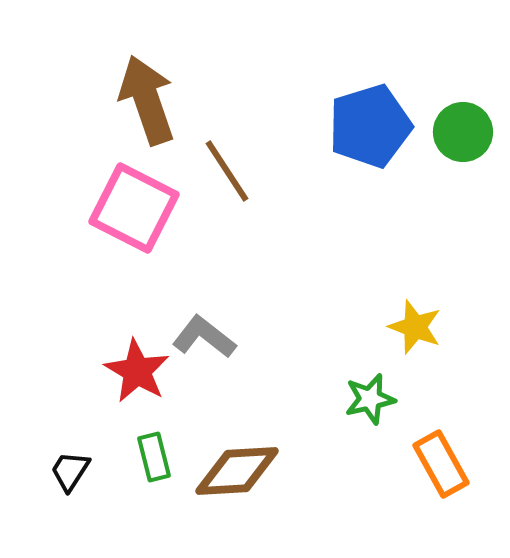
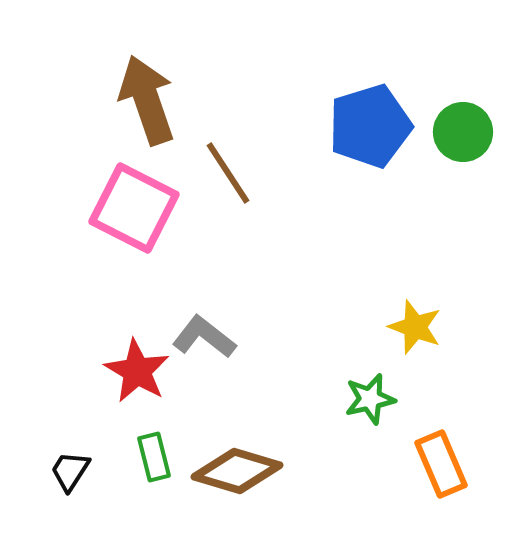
brown line: moved 1 px right, 2 px down
orange rectangle: rotated 6 degrees clockwise
brown diamond: rotated 20 degrees clockwise
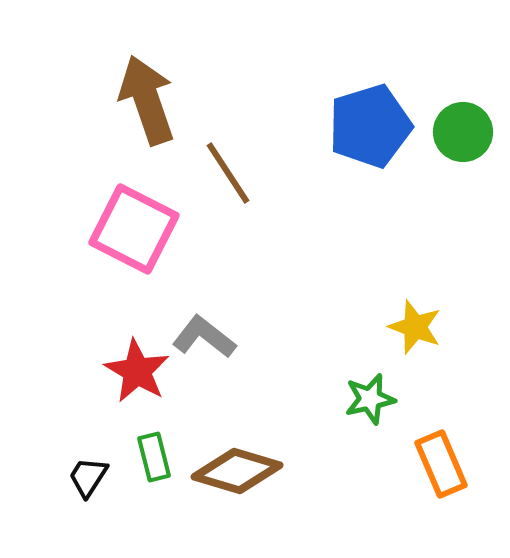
pink square: moved 21 px down
black trapezoid: moved 18 px right, 6 px down
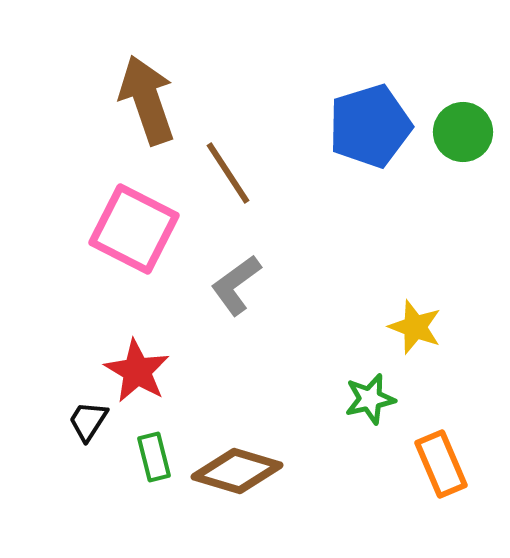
gray L-shape: moved 32 px right, 52 px up; rotated 74 degrees counterclockwise
black trapezoid: moved 56 px up
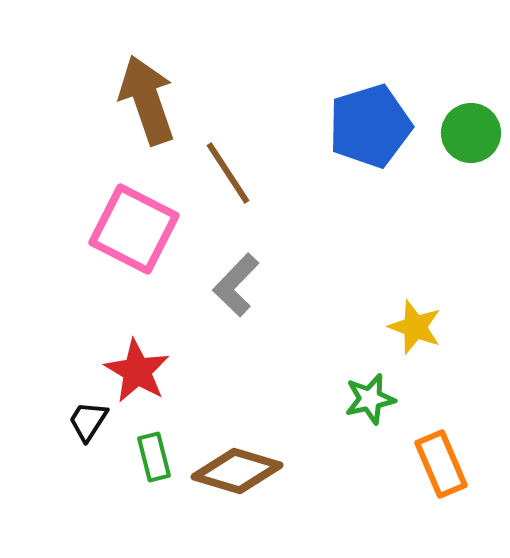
green circle: moved 8 px right, 1 px down
gray L-shape: rotated 10 degrees counterclockwise
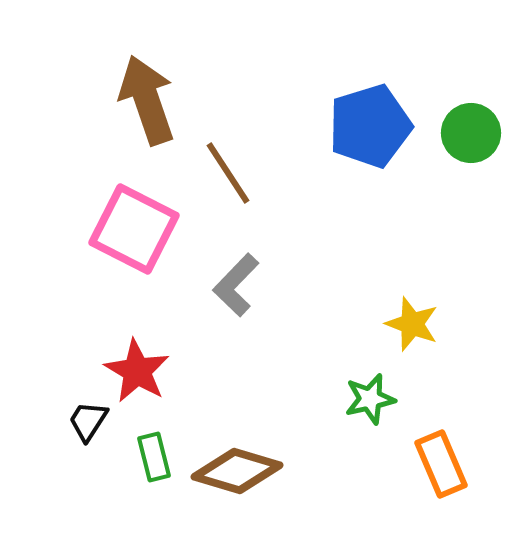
yellow star: moved 3 px left, 3 px up
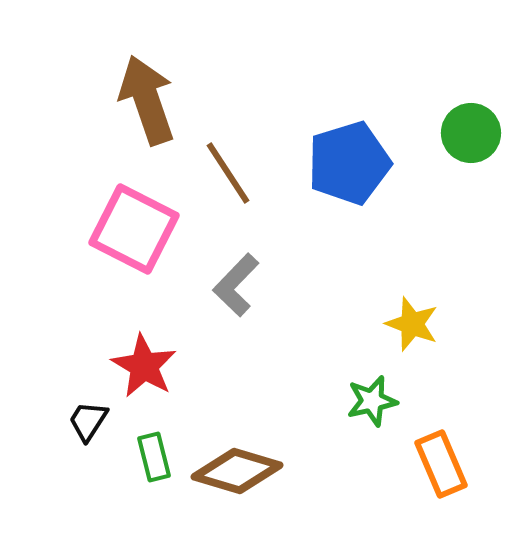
blue pentagon: moved 21 px left, 37 px down
red star: moved 7 px right, 5 px up
green star: moved 2 px right, 2 px down
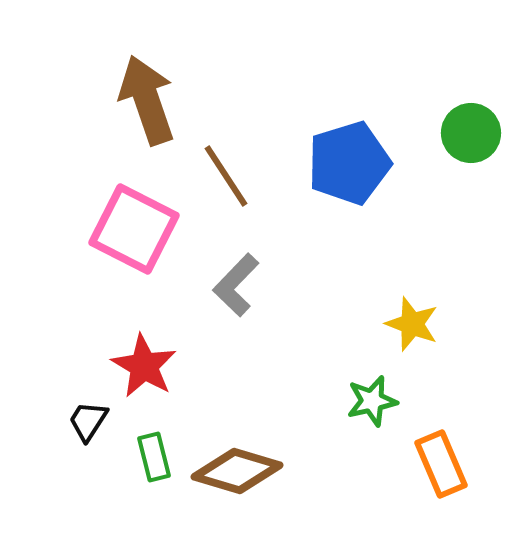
brown line: moved 2 px left, 3 px down
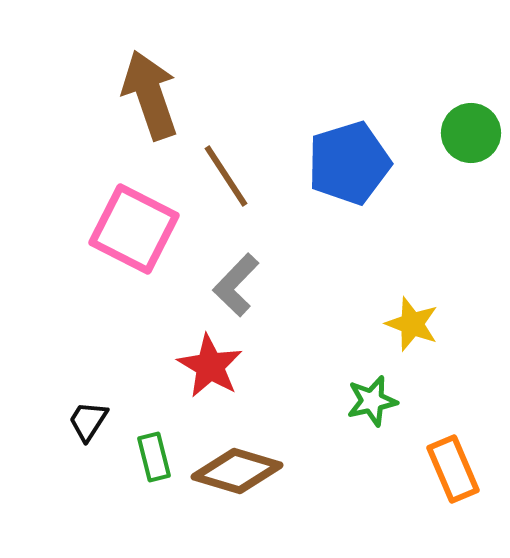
brown arrow: moved 3 px right, 5 px up
red star: moved 66 px right
orange rectangle: moved 12 px right, 5 px down
